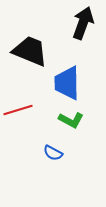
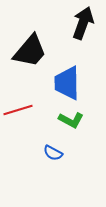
black trapezoid: rotated 108 degrees clockwise
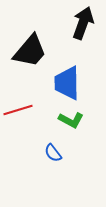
blue semicircle: rotated 24 degrees clockwise
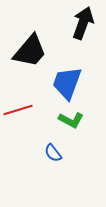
blue trapezoid: rotated 21 degrees clockwise
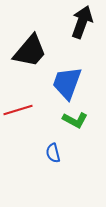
black arrow: moved 1 px left, 1 px up
green L-shape: moved 4 px right
blue semicircle: rotated 24 degrees clockwise
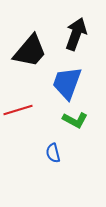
black arrow: moved 6 px left, 12 px down
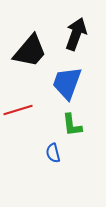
green L-shape: moved 3 px left, 5 px down; rotated 55 degrees clockwise
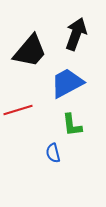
blue trapezoid: rotated 42 degrees clockwise
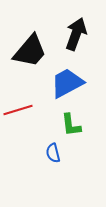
green L-shape: moved 1 px left
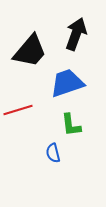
blue trapezoid: rotated 9 degrees clockwise
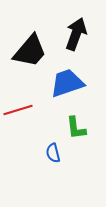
green L-shape: moved 5 px right, 3 px down
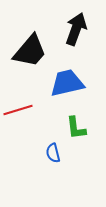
black arrow: moved 5 px up
blue trapezoid: rotated 6 degrees clockwise
